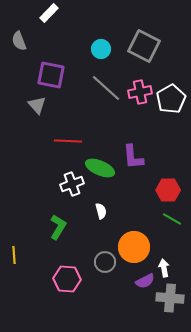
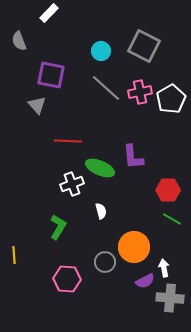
cyan circle: moved 2 px down
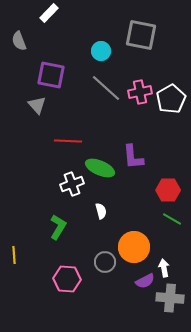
gray square: moved 3 px left, 11 px up; rotated 16 degrees counterclockwise
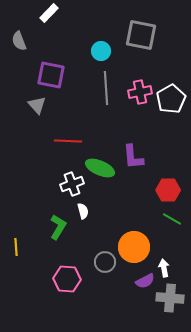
gray line: rotated 44 degrees clockwise
white semicircle: moved 18 px left
yellow line: moved 2 px right, 8 px up
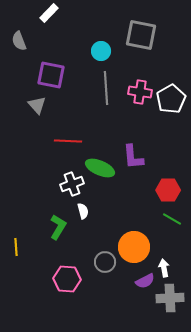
pink cross: rotated 20 degrees clockwise
gray cross: rotated 8 degrees counterclockwise
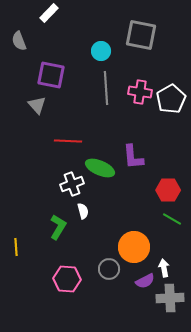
gray circle: moved 4 px right, 7 px down
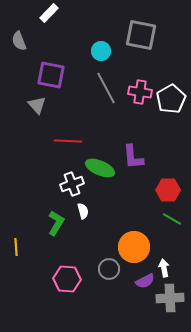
gray line: rotated 24 degrees counterclockwise
green L-shape: moved 2 px left, 4 px up
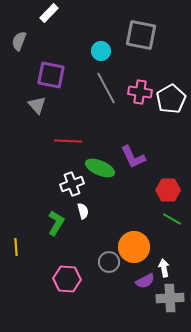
gray semicircle: rotated 42 degrees clockwise
purple L-shape: rotated 20 degrees counterclockwise
gray circle: moved 7 px up
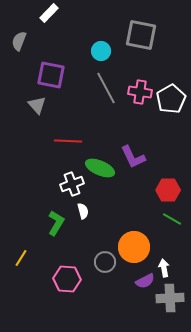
yellow line: moved 5 px right, 11 px down; rotated 36 degrees clockwise
gray circle: moved 4 px left
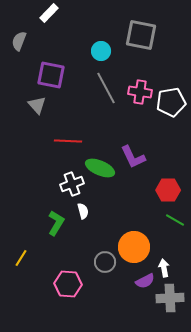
white pentagon: moved 3 px down; rotated 20 degrees clockwise
green line: moved 3 px right, 1 px down
pink hexagon: moved 1 px right, 5 px down
